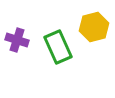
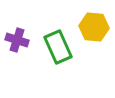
yellow hexagon: rotated 20 degrees clockwise
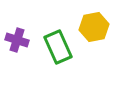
yellow hexagon: rotated 16 degrees counterclockwise
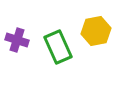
yellow hexagon: moved 2 px right, 4 px down
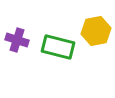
green rectangle: rotated 52 degrees counterclockwise
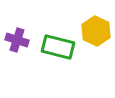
yellow hexagon: rotated 24 degrees counterclockwise
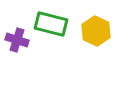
green rectangle: moved 7 px left, 23 px up
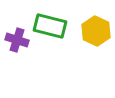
green rectangle: moved 1 px left, 2 px down
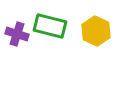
purple cross: moved 6 px up
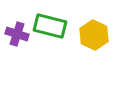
yellow hexagon: moved 2 px left, 4 px down
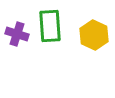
green rectangle: rotated 72 degrees clockwise
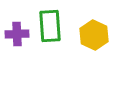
purple cross: rotated 20 degrees counterclockwise
